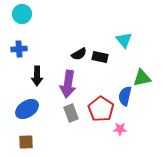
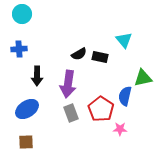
green triangle: moved 1 px right
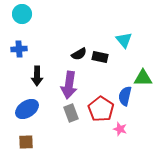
green triangle: rotated 12 degrees clockwise
purple arrow: moved 1 px right, 1 px down
pink star: rotated 16 degrees clockwise
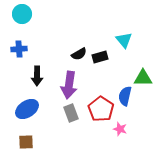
black rectangle: rotated 28 degrees counterclockwise
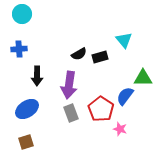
blue semicircle: rotated 24 degrees clockwise
brown square: rotated 14 degrees counterclockwise
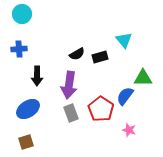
black semicircle: moved 2 px left
blue ellipse: moved 1 px right
pink star: moved 9 px right, 1 px down
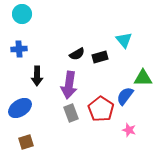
blue ellipse: moved 8 px left, 1 px up
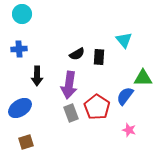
black rectangle: moved 1 px left; rotated 70 degrees counterclockwise
red pentagon: moved 4 px left, 2 px up
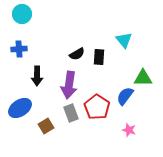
brown square: moved 20 px right, 16 px up; rotated 14 degrees counterclockwise
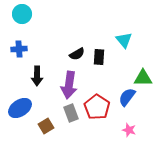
blue semicircle: moved 2 px right, 1 px down
